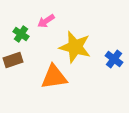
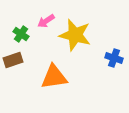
yellow star: moved 12 px up
blue cross: moved 1 px up; rotated 18 degrees counterclockwise
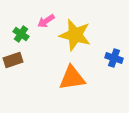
orange triangle: moved 18 px right, 1 px down
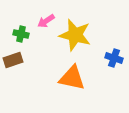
green cross: rotated 21 degrees counterclockwise
orange triangle: rotated 20 degrees clockwise
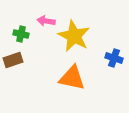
pink arrow: rotated 42 degrees clockwise
yellow star: moved 1 px left, 1 px down; rotated 12 degrees clockwise
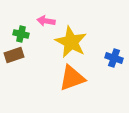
yellow star: moved 3 px left, 6 px down
brown rectangle: moved 1 px right, 5 px up
orange triangle: rotated 32 degrees counterclockwise
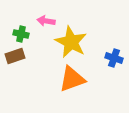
brown rectangle: moved 1 px right, 1 px down
orange triangle: moved 1 px down
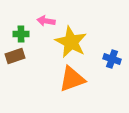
green cross: rotated 14 degrees counterclockwise
blue cross: moved 2 px left, 1 px down
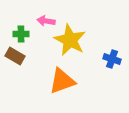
yellow star: moved 1 px left, 2 px up
brown rectangle: rotated 48 degrees clockwise
orange triangle: moved 10 px left, 2 px down
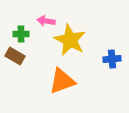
blue cross: rotated 24 degrees counterclockwise
